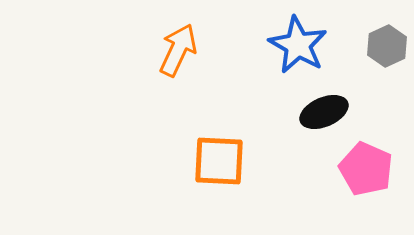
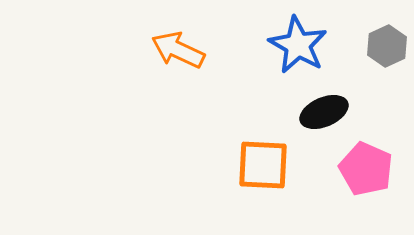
orange arrow: rotated 90 degrees counterclockwise
orange square: moved 44 px right, 4 px down
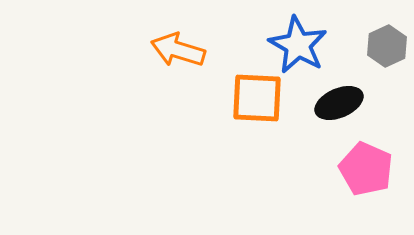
orange arrow: rotated 8 degrees counterclockwise
black ellipse: moved 15 px right, 9 px up
orange square: moved 6 px left, 67 px up
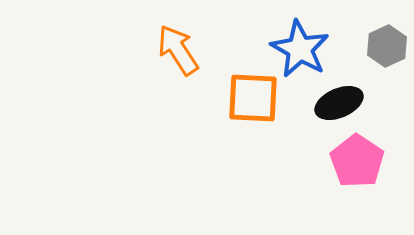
blue star: moved 2 px right, 4 px down
orange arrow: rotated 40 degrees clockwise
orange square: moved 4 px left
pink pentagon: moved 9 px left, 8 px up; rotated 10 degrees clockwise
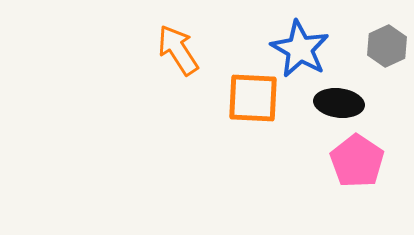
black ellipse: rotated 30 degrees clockwise
